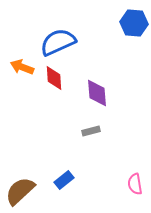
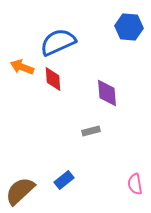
blue hexagon: moved 5 px left, 4 px down
red diamond: moved 1 px left, 1 px down
purple diamond: moved 10 px right
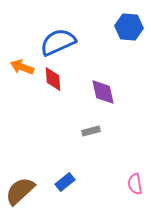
purple diamond: moved 4 px left, 1 px up; rotated 8 degrees counterclockwise
blue rectangle: moved 1 px right, 2 px down
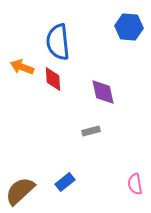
blue semicircle: rotated 72 degrees counterclockwise
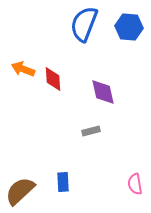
blue semicircle: moved 26 px right, 18 px up; rotated 27 degrees clockwise
orange arrow: moved 1 px right, 2 px down
blue rectangle: moved 2 px left; rotated 54 degrees counterclockwise
